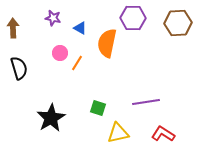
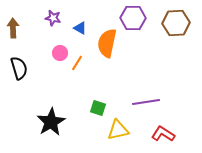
brown hexagon: moved 2 px left
black star: moved 4 px down
yellow triangle: moved 3 px up
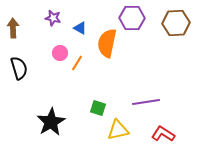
purple hexagon: moved 1 px left
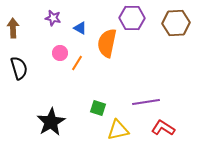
red L-shape: moved 6 px up
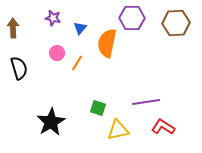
blue triangle: rotated 40 degrees clockwise
pink circle: moved 3 px left
red L-shape: moved 1 px up
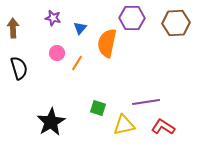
yellow triangle: moved 6 px right, 5 px up
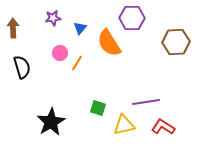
purple star: rotated 21 degrees counterclockwise
brown hexagon: moved 19 px down
orange semicircle: moved 2 px right; rotated 44 degrees counterclockwise
pink circle: moved 3 px right
black semicircle: moved 3 px right, 1 px up
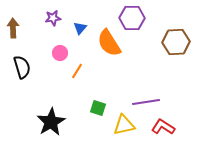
orange line: moved 8 px down
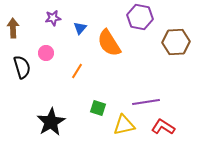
purple hexagon: moved 8 px right, 1 px up; rotated 10 degrees clockwise
pink circle: moved 14 px left
